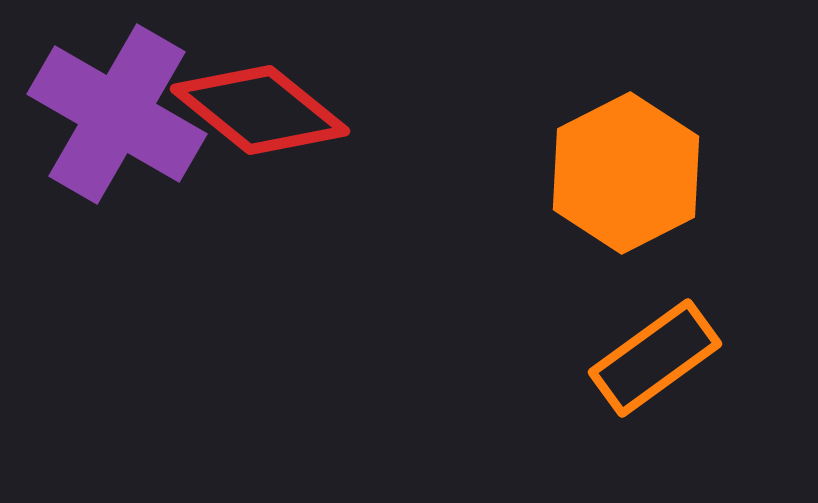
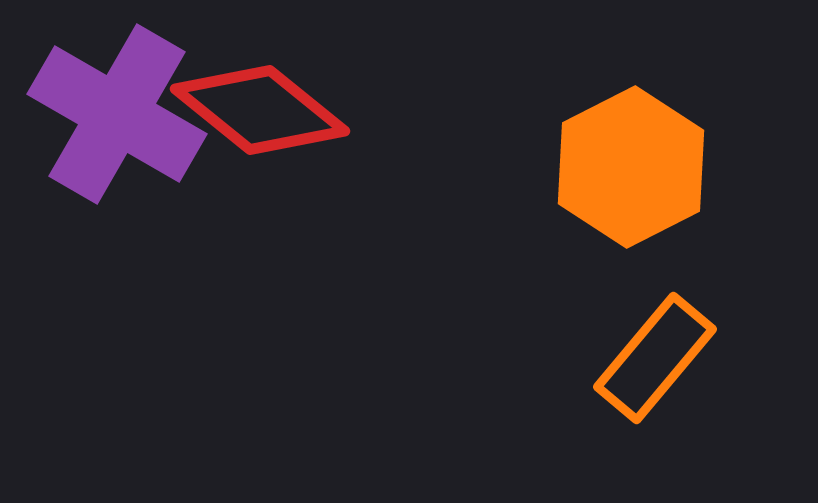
orange hexagon: moved 5 px right, 6 px up
orange rectangle: rotated 14 degrees counterclockwise
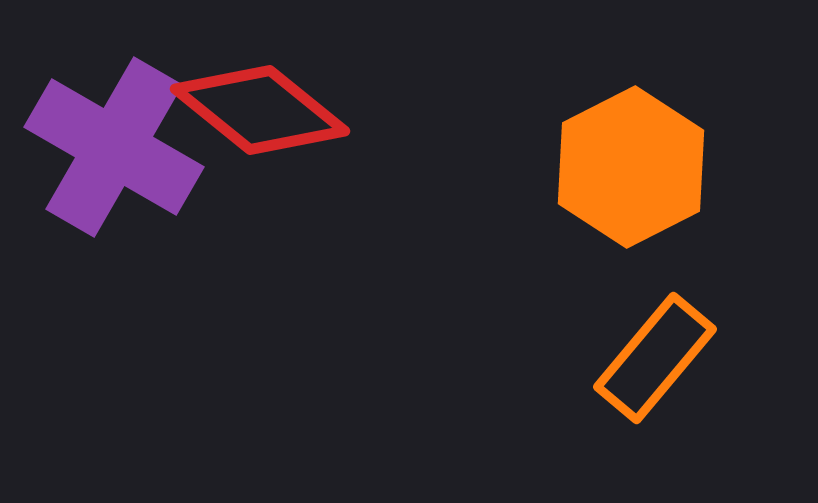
purple cross: moved 3 px left, 33 px down
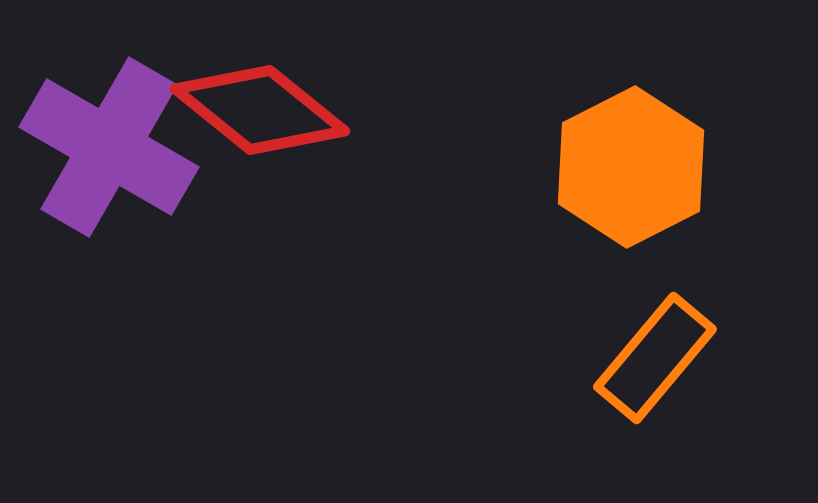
purple cross: moved 5 px left
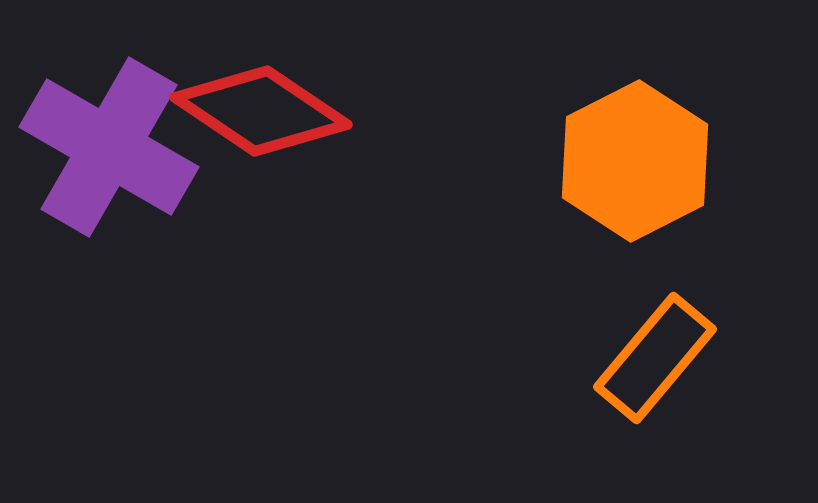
red diamond: moved 1 px right, 1 px down; rotated 5 degrees counterclockwise
orange hexagon: moved 4 px right, 6 px up
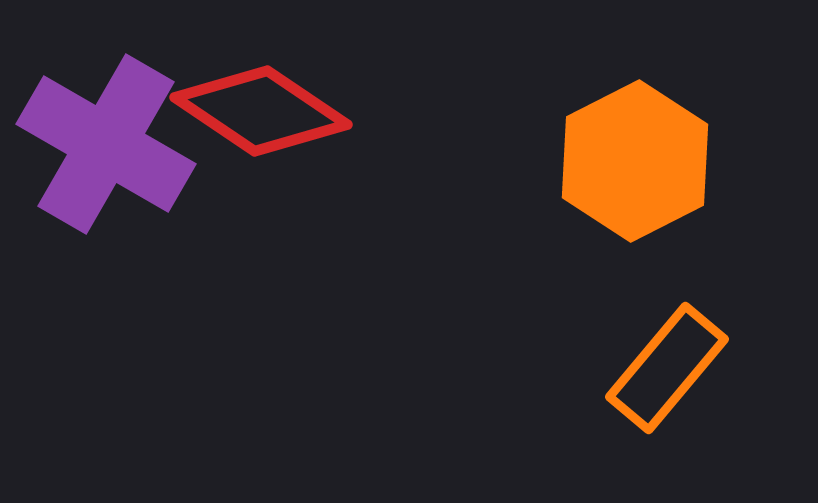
purple cross: moved 3 px left, 3 px up
orange rectangle: moved 12 px right, 10 px down
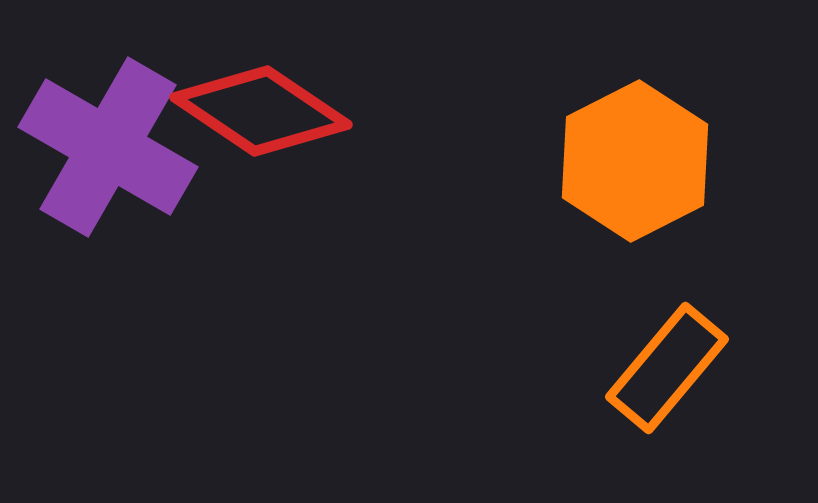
purple cross: moved 2 px right, 3 px down
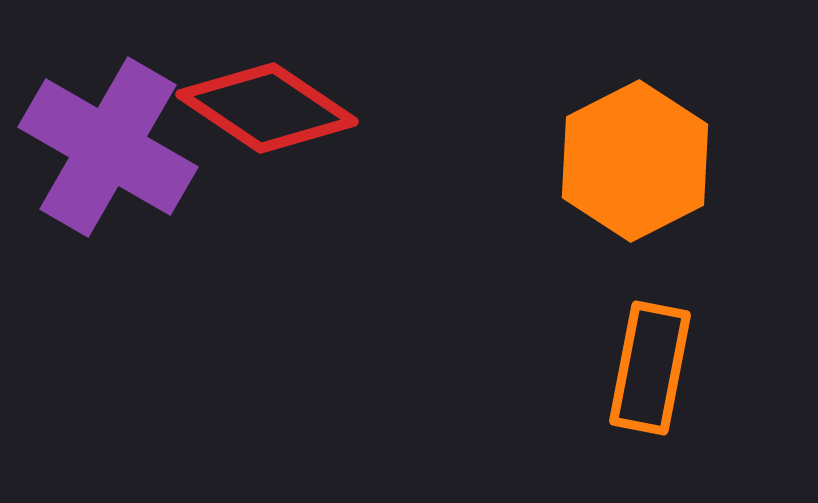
red diamond: moved 6 px right, 3 px up
orange rectangle: moved 17 px left; rotated 29 degrees counterclockwise
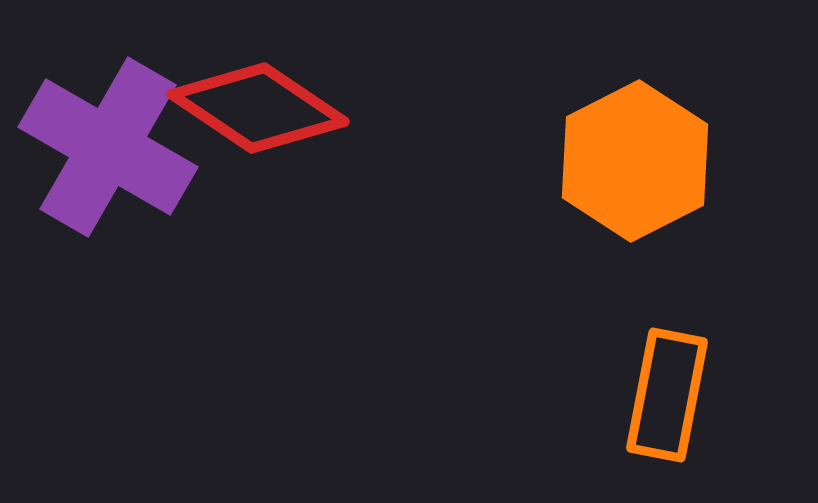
red diamond: moved 9 px left
orange rectangle: moved 17 px right, 27 px down
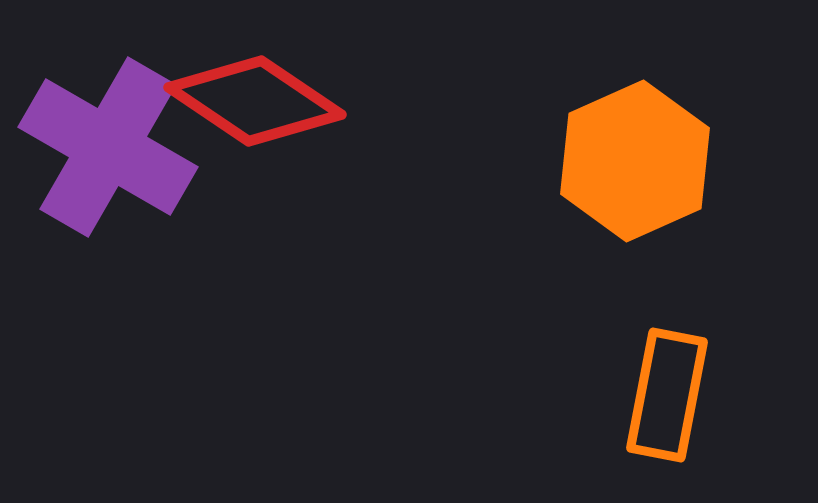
red diamond: moved 3 px left, 7 px up
orange hexagon: rotated 3 degrees clockwise
